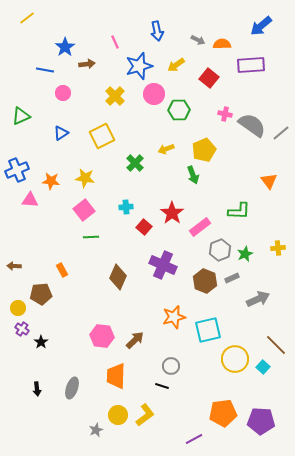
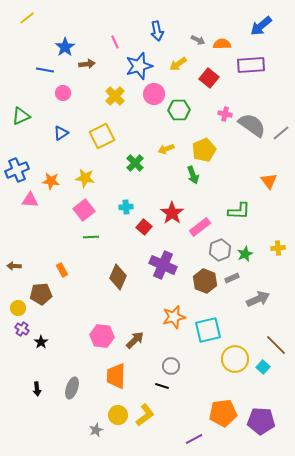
yellow arrow at (176, 65): moved 2 px right, 1 px up
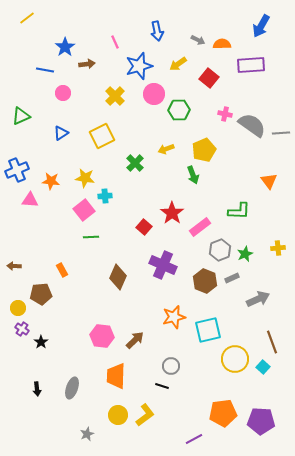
blue arrow at (261, 26): rotated 20 degrees counterclockwise
gray line at (281, 133): rotated 36 degrees clockwise
cyan cross at (126, 207): moved 21 px left, 11 px up
brown line at (276, 345): moved 4 px left, 3 px up; rotated 25 degrees clockwise
gray star at (96, 430): moved 9 px left, 4 px down
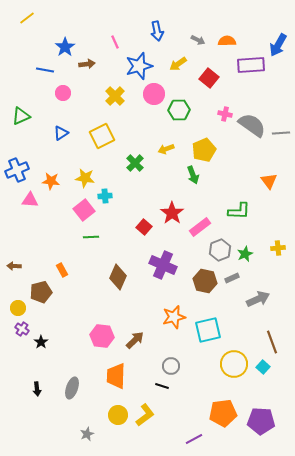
blue arrow at (261, 26): moved 17 px right, 19 px down
orange semicircle at (222, 44): moved 5 px right, 3 px up
brown hexagon at (205, 281): rotated 10 degrees counterclockwise
brown pentagon at (41, 294): moved 2 px up; rotated 10 degrees counterclockwise
yellow circle at (235, 359): moved 1 px left, 5 px down
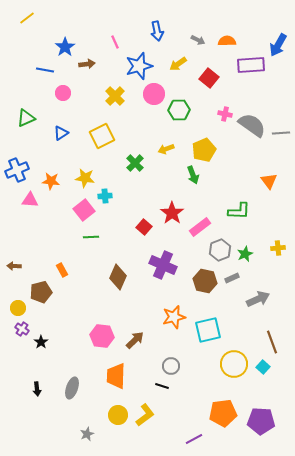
green triangle at (21, 116): moved 5 px right, 2 px down
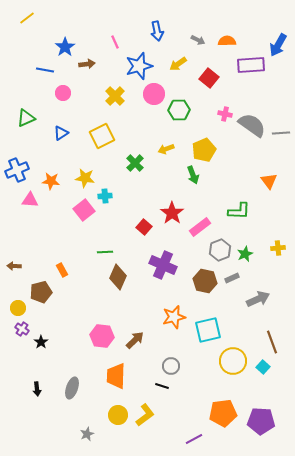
green line at (91, 237): moved 14 px right, 15 px down
yellow circle at (234, 364): moved 1 px left, 3 px up
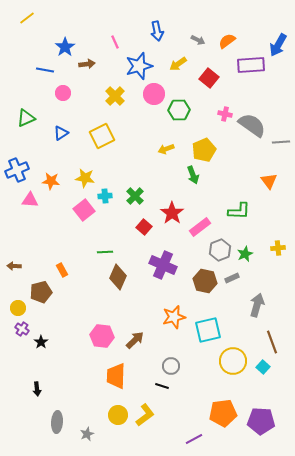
orange semicircle at (227, 41): rotated 36 degrees counterclockwise
gray line at (281, 133): moved 9 px down
green cross at (135, 163): moved 33 px down
gray arrow at (258, 299): moved 1 px left, 6 px down; rotated 50 degrees counterclockwise
gray ellipse at (72, 388): moved 15 px left, 34 px down; rotated 15 degrees counterclockwise
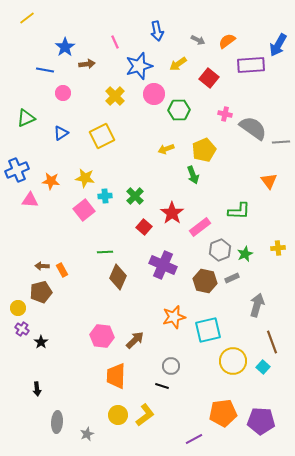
gray semicircle at (252, 125): moved 1 px right, 3 px down
brown arrow at (14, 266): moved 28 px right
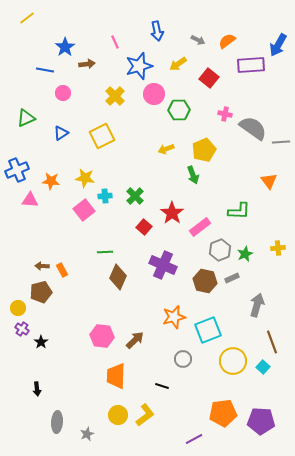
cyan square at (208, 330): rotated 8 degrees counterclockwise
gray circle at (171, 366): moved 12 px right, 7 px up
